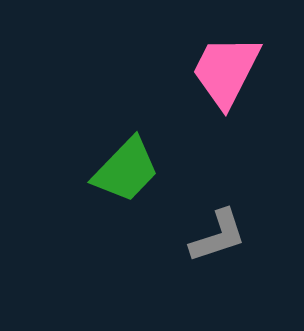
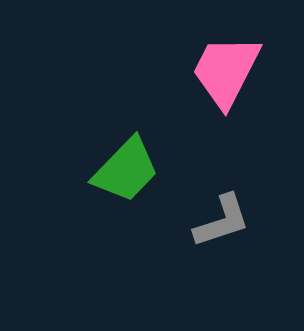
gray L-shape: moved 4 px right, 15 px up
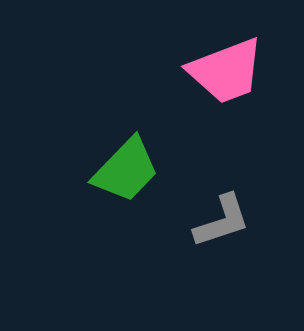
pink trapezoid: rotated 138 degrees counterclockwise
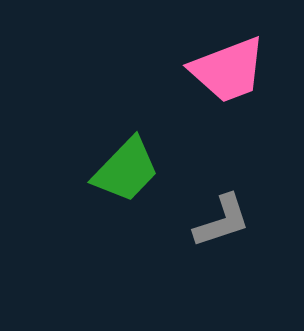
pink trapezoid: moved 2 px right, 1 px up
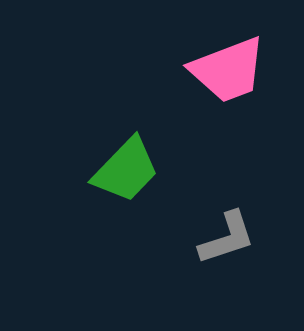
gray L-shape: moved 5 px right, 17 px down
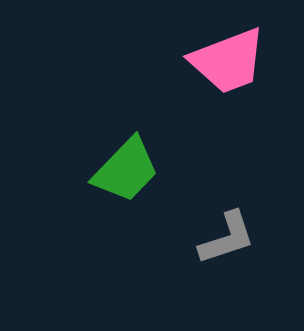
pink trapezoid: moved 9 px up
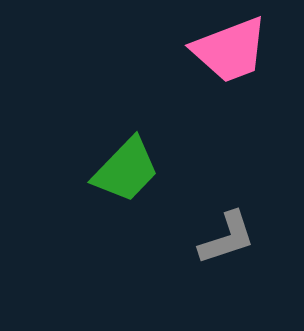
pink trapezoid: moved 2 px right, 11 px up
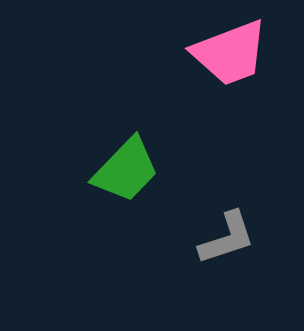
pink trapezoid: moved 3 px down
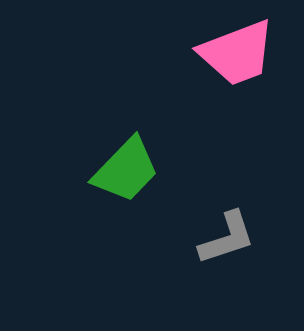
pink trapezoid: moved 7 px right
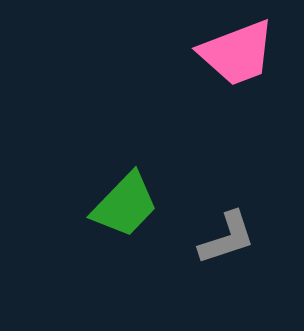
green trapezoid: moved 1 px left, 35 px down
